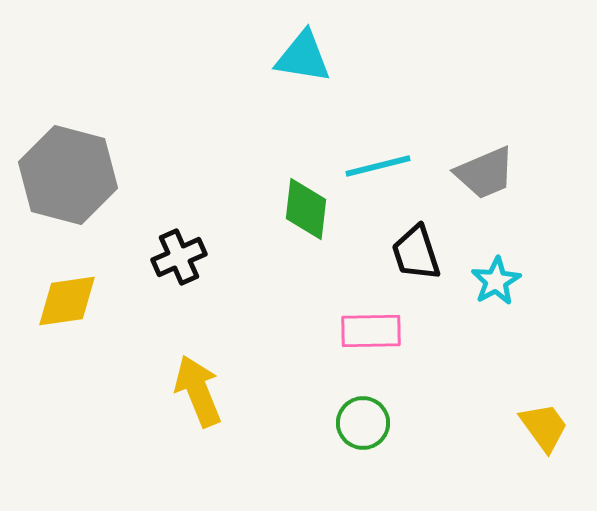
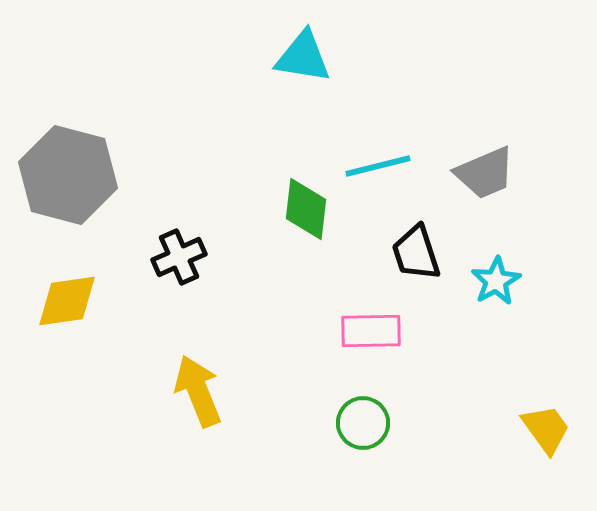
yellow trapezoid: moved 2 px right, 2 px down
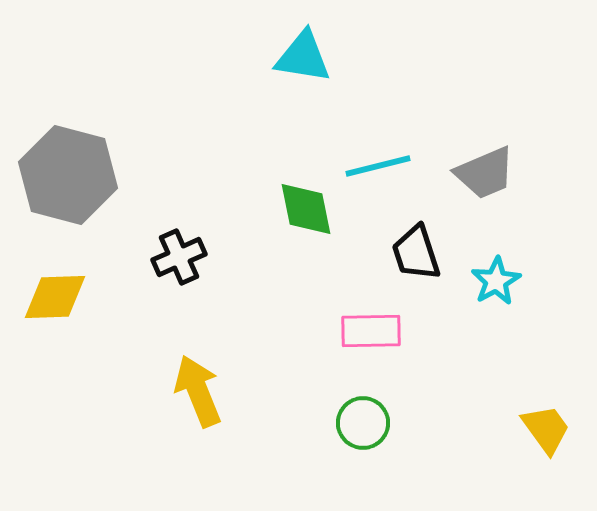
green diamond: rotated 18 degrees counterclockwise
yellow diamond: moved 12 px left, 4 px up; rotated 6 degrees clockwise
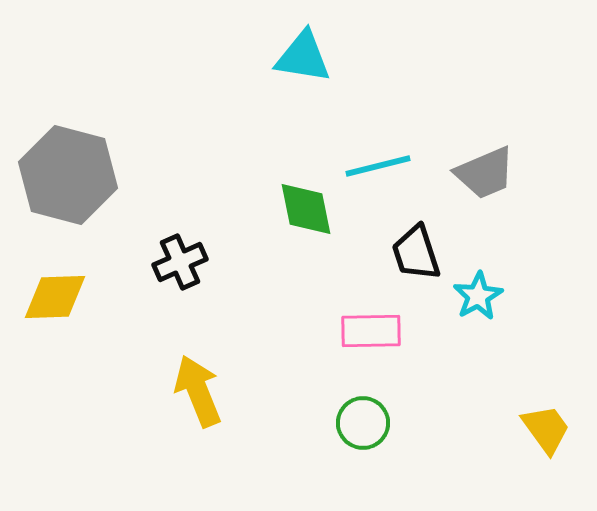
black cross: moved 1 px right, 5 px down
cyan star: moved 18 px left, 15 px down
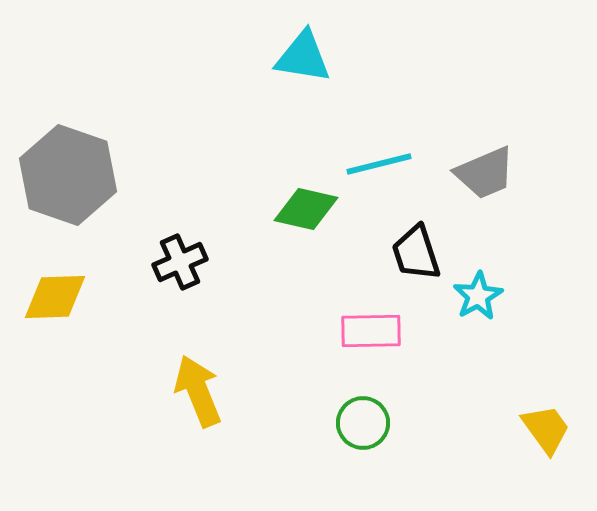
cyan line: moved 1 px right, 2 px up
gray hexagon: rotated 4 degrees clockwise
green diamond: rotated 66 degrees counterclockwise
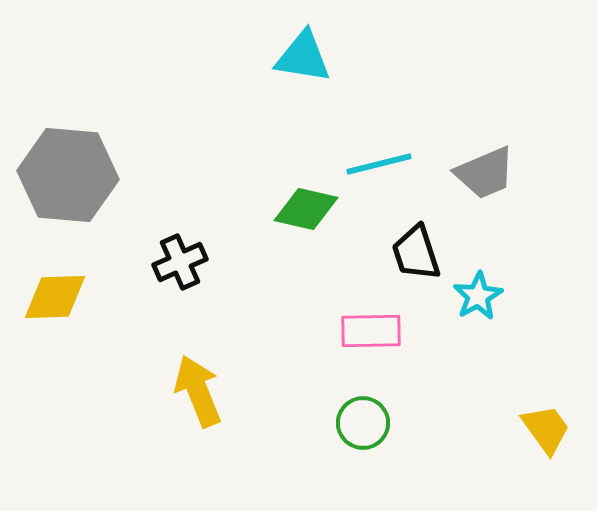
gray hexagon: rotated 14 degrees counterclockwise
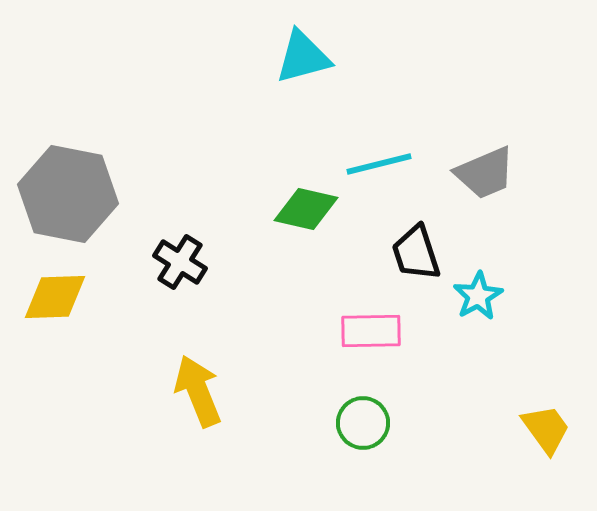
cyan triangle: rotated 24 degrees counterclockwise
gray hexagon: moved 19 px down; rotated 6 degrees clockwise
black cross: rotated 34 degrees counterclockwise
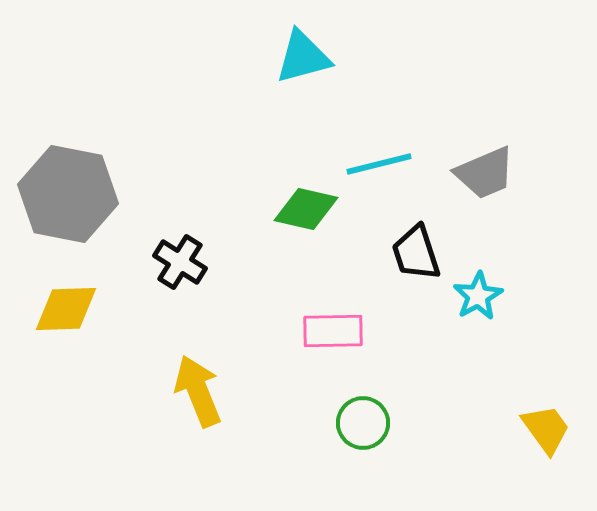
yellow diamond: moved 11 px right, 12 px down
pink rectangle: moved 38 px left
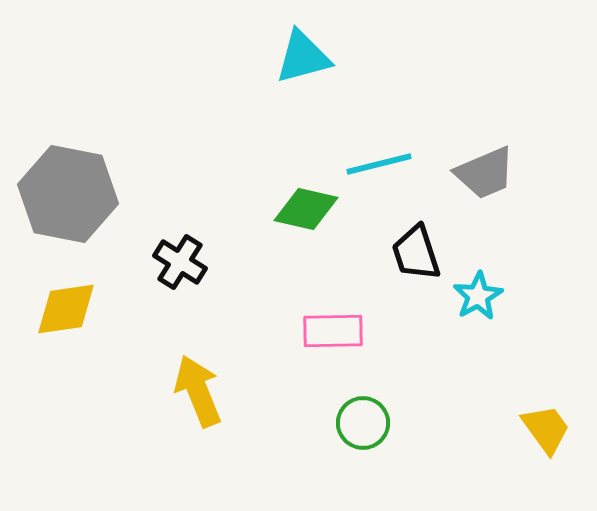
yellow diamond: rotated 6 degrees counterclockwise
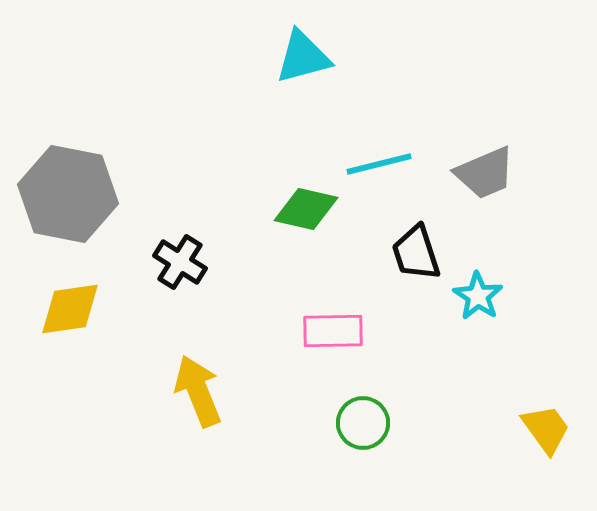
cyan star: rotated 9 degrees counterclockwise
yellow diamond: moved 4 px right
